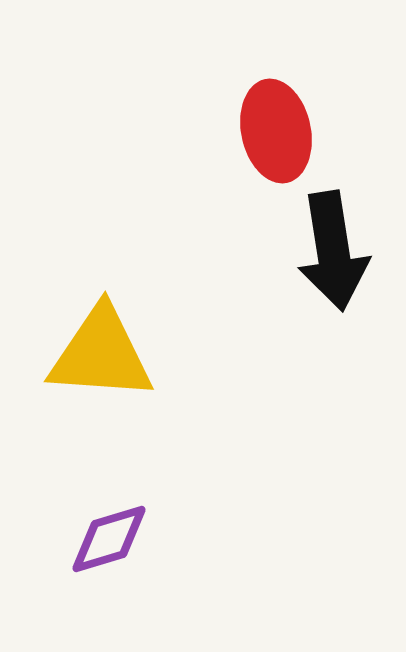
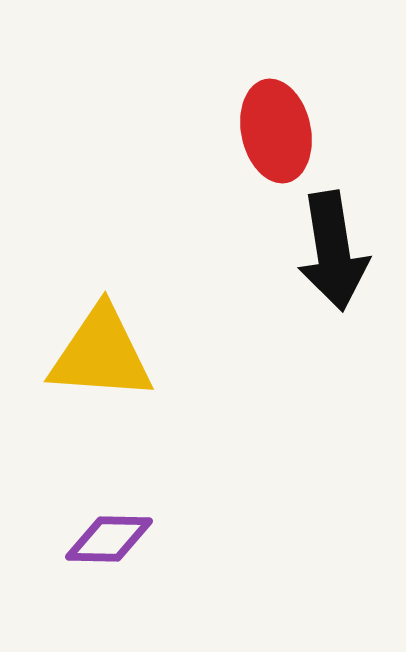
purple diamond: rotated 18 degrees clockwise
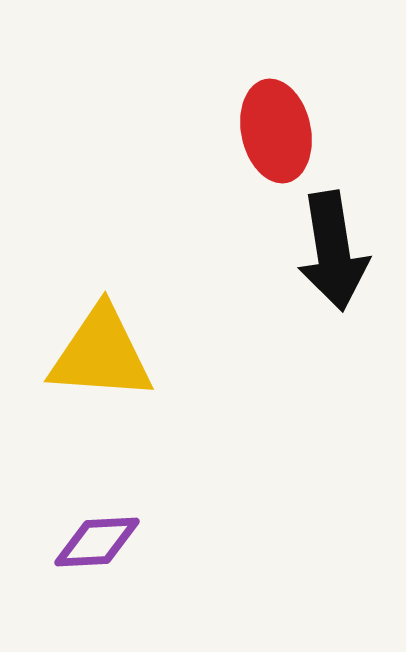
purple diamond: moved 12 px left, 3 px down; rotated 4 degrees counterclockwise
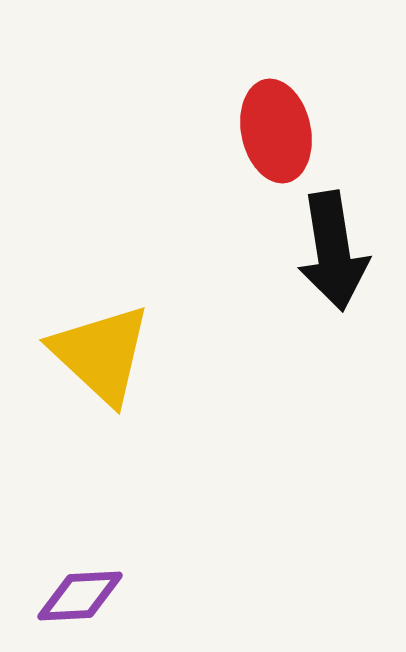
yellow triangle: rotated 39 degrees clockwise
purple diamond: moved 17 px left, 54 px down
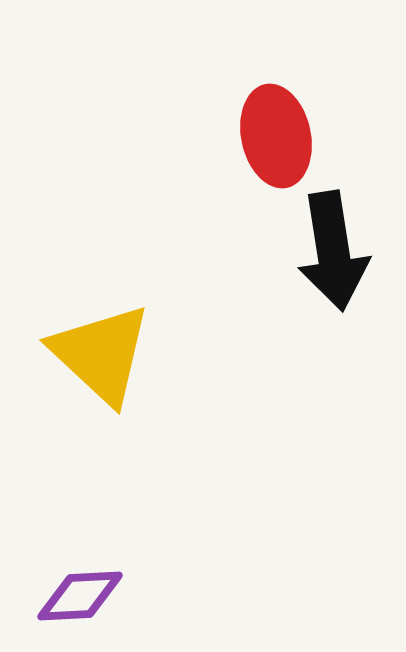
red ellipse: moved 5 px down
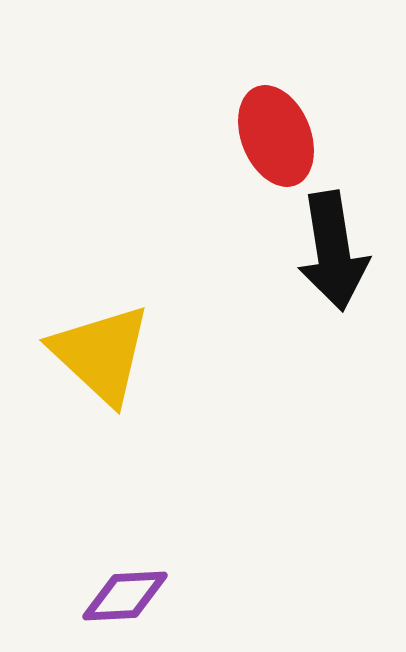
red ellipse: rotated 10 degrees counterclockwise
purple diamond: moved 45 px right
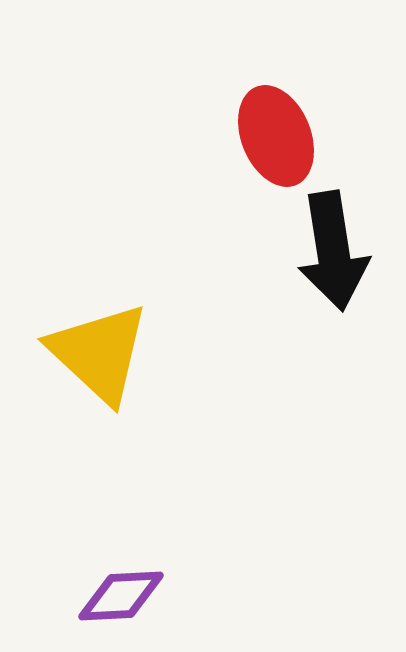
yellow triangle: moved 2 px left, 1 px up
purple diamond: moved 4 px left
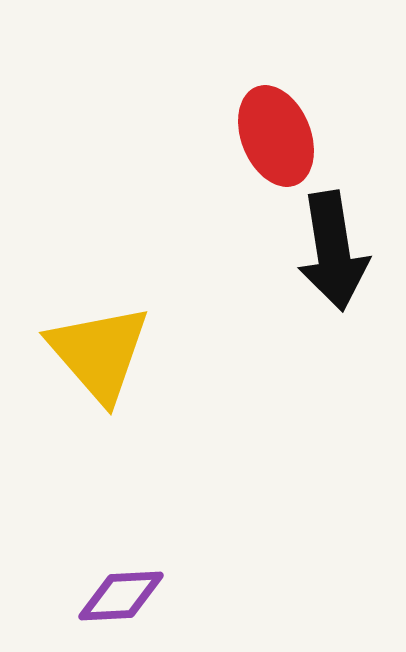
yellow triangle: rotated 6 degrees clockwise
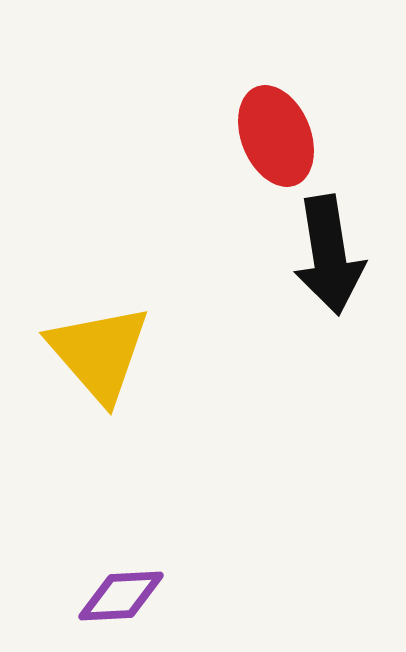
black arrow: moved 4 px left, 4 px down
